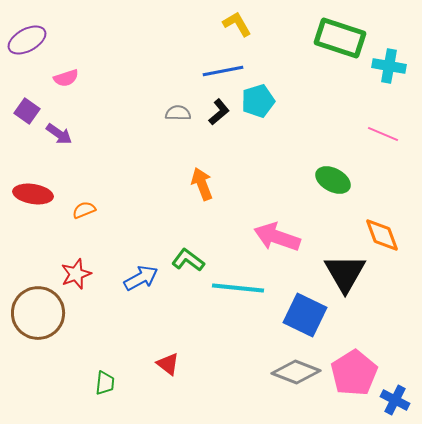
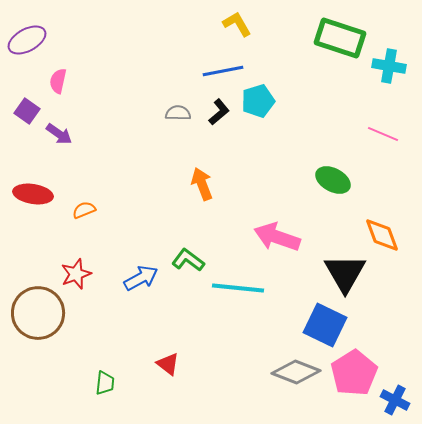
pink semicircle: moved 8 px left, 3 px down; rotated 120 degrees clockwise
blue square: moved 20 px right, 10 px down
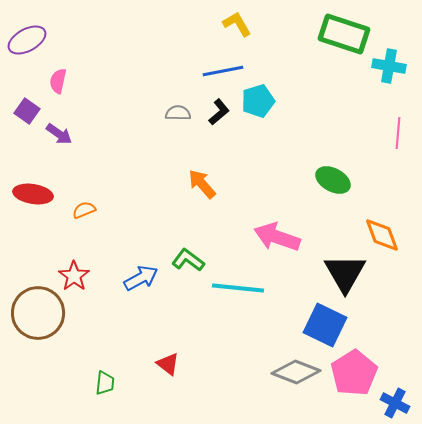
green rectangle: moved 4 px right, 4 px up
pink line: moved 15 px right, 1 px up; rotated 72 degrees clockwise
orange arrow: rotated 20 degrees counterclockwise
red star: moved 2 px left, 2 px down; rotated 16 degrees counterclockwise
blue cross: moved 3 px down
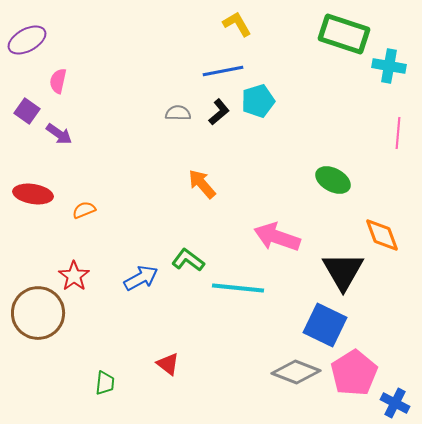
black triangle: moved 2 px left, 2 px up
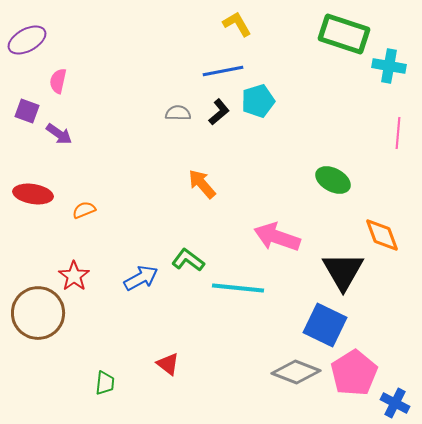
purple square: rotated 15 degrees counterclockwise
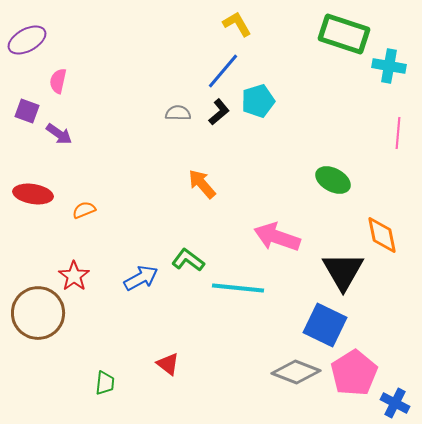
blue line: rotated 39 degrees counterclockwise
orange diamond: rotated 9 degrees clockwise
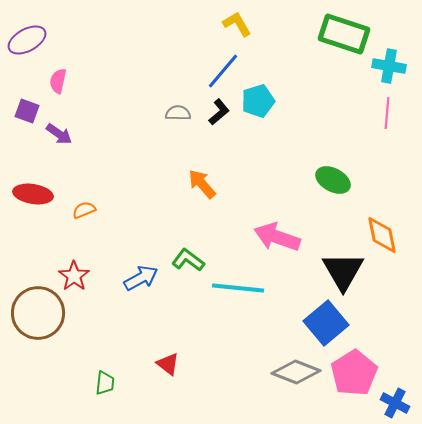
pink line: moved 11 px left, 20 px up
blue square: moved 1 px right, 2 px up; rotated 24 degrees clockwise
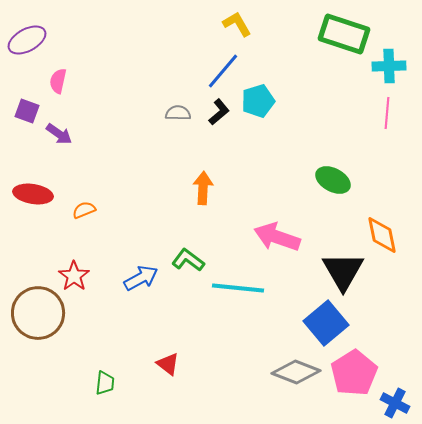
cyan cross: rotated 12 degrees counterclockwise
orange arrow: moved 1 px right, 4 px down; rotated 44 degrees clockwise
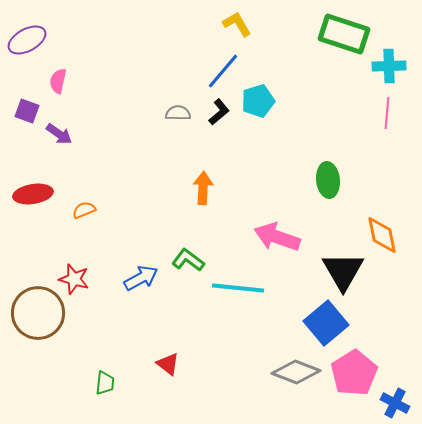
green ellipse: moved 5 px left; rotated 56 degrees clockwise
red ellipse: rotated 18 degrees counterclockwise
red star: moved 3 px down; rotated 20 degrees counterclockwise
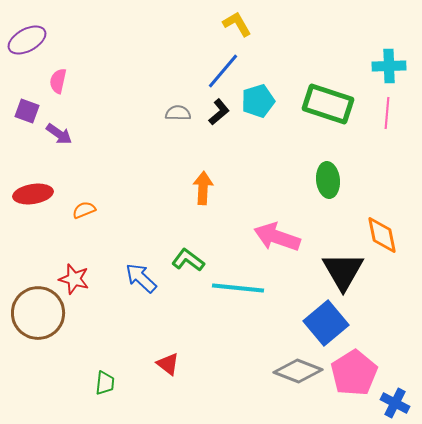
green rectangle: moved 16 px left, 70 px down
blue arrow: rotated 108 degrees counterclockwise
gray diamond: moved 2 px right, 1 px up
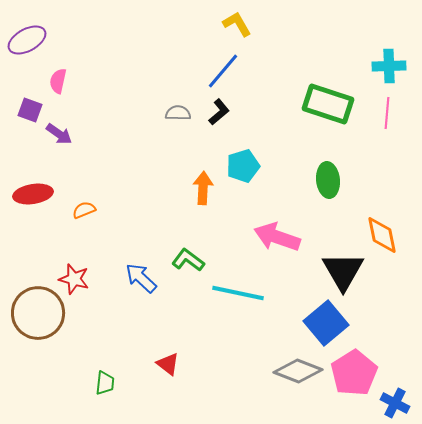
cyan pentagon: moved 15 px left, 65 px down
purple square: moved 3 px right, 1 px up
cyan line: moved 5 px down; rotated 6 degrees clockwise
